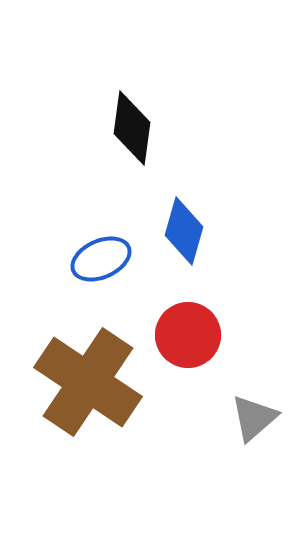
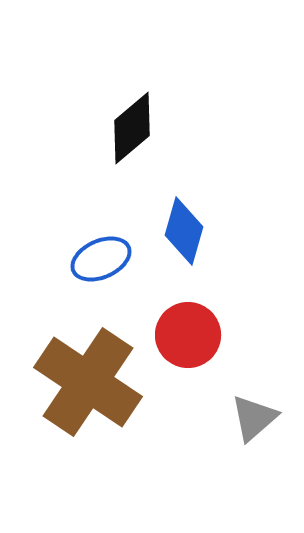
black diamond: rotated 42 degrees clockwise
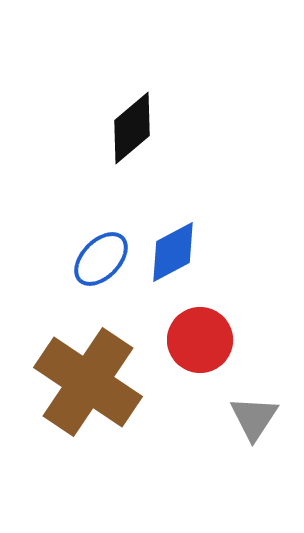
blue diamond: moved 11 px left, 21 px down; rotated 46 degrees clockwise
blue ellipse: rotated 22 degrees counterclockwise
red circle: moved 12 px right, 5 px down
gray triangle: rotated 16 degrees counterclockwise
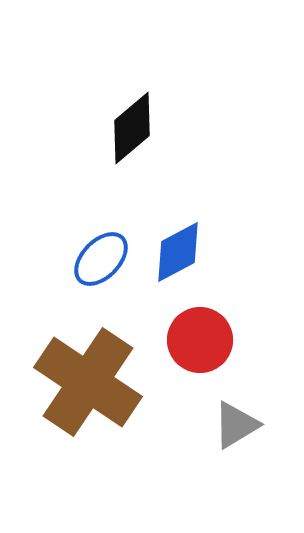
blue diamond: moved 5 px right
gray triangle: moved 18 px left, 7 px down; rotated 26 degrees clockwise
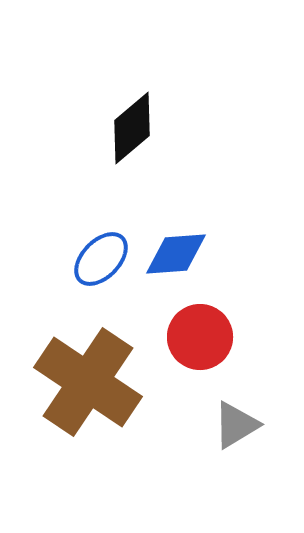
blue diamond: moved 2 px left, 2 px down; rotated 24 degrees clockwise
red circle: moved 3 px up
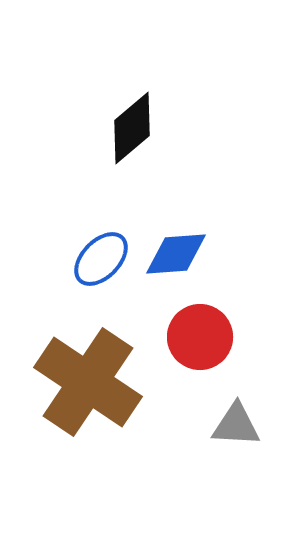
gray triangle: rotated 34 degrees clockwise
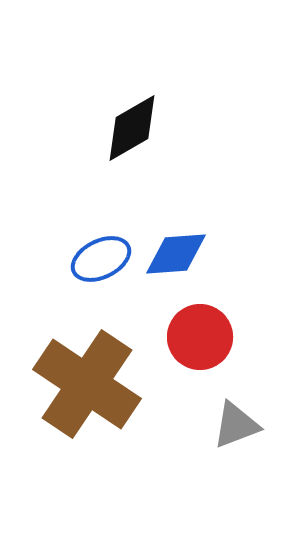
black diamond: rotated 10 degrees clockwise
blue ellipse: rotated 20 degrees clockwise
brown cross: moved 1 px left, 2 px down
gray triangle: rotated 24 degrees counterclockwise
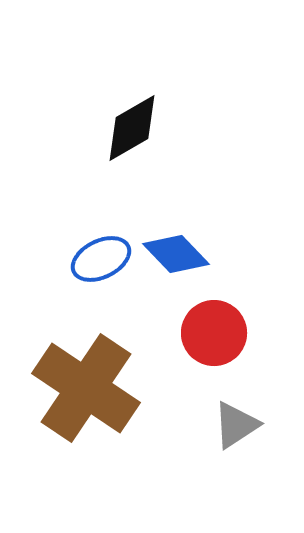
blue diamond: rotated 50 degrees clockwise
red circle: moved 14 px right, 4 px up
brown cross: moved 1 px left, 4 px down
gray triangle: rotated 12 degrees counterclockwise
